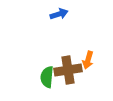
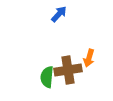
blue arrow: rotated 30 degrees counterclockwise
orange arrow: moved 1 px right, 2 px up
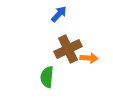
orange arrow: rotated 102 degrees counterclockwise
brown cross: moved 21 px up; rotated 16 degrees counterclockwise
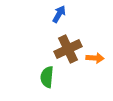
blue arrow: rotated 12 degrees counterclockwise
orange arrow: moved 6 px right
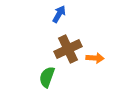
green semicircle: rotated 15 degrees clockwise
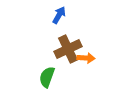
blue arrow: moved 1 px down
orange arrow: moved 9 px left
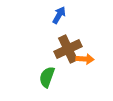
orange arrow: moved 1 px left, 1 px down
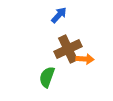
blue arrow: rotated 12 degrees clockwise
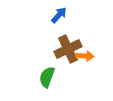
orange arrow: moved 3 px up
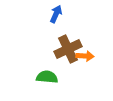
blue arrow: moved 3 px left, 1 px up; rotated 18 degrees counterclockwise
green semicircle: rotated 75 degrees clockwise
